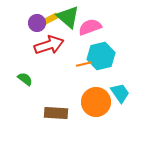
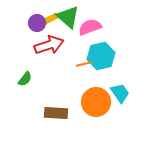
green semicircle: rotated 91 degrees clockwise
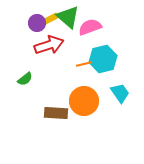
cyan hexagon: moved 2 px right, 3 px down
green semicircle: rotated 14 degrees clockwise
orange circle: moved 12 px left, 1 px up
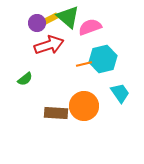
orange circle: moved 5 px down
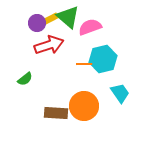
orange line: rotated 14 degrees clockwise
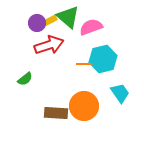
yellow rectangle: moved 1 px left, 2 px down
pink semicircle: moved 1 px right
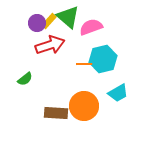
yellow rectangle: rotated 21 degrees counterclockwise
red arrow: moved 1 px right
cyan trapezoid: moved 2 px left; rotated 95 degrees clockwise
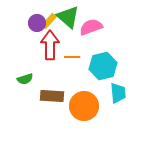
red arrow: rotated 72 degrees counterclockwise
cyan hexagon: moved 7 px down
orange line: moved 12 px left, 7 px up
green semicircle: rotated 21 degrees clockwise
cyan trapezoid: rotated 65 degrees counterclockwise
brown rectangle: moved 4 px left, 17 px up
